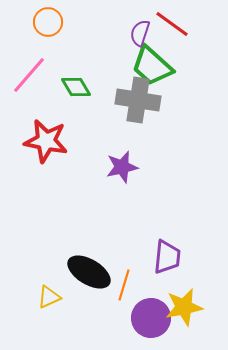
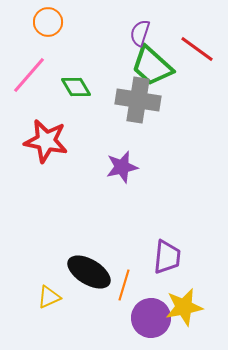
red line: moved 25 px right, 25 px down
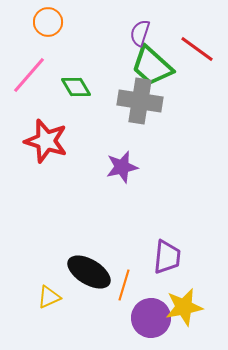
gray cross: moved 2 px right, 1 px down
red star: rotated 6 degrees clockwise
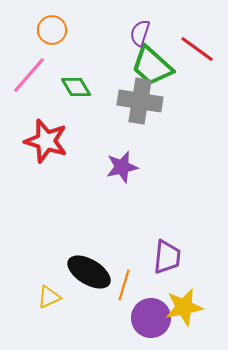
orange circle: moved 4 px right, 8 px down
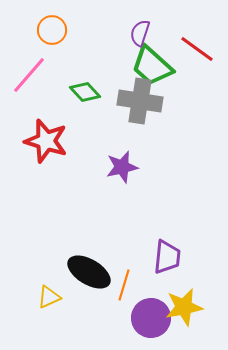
green diamond: moved 9 px right, 5 px down; rotated 12 degrees counterclockwise
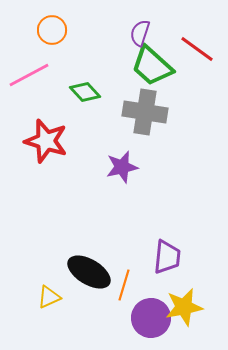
pink line: rotated 21 degrees clockwise
gray cross: moved 5 px right, 11 px down
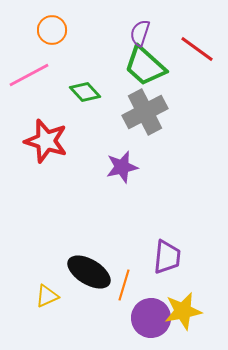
green trapezoid: moved 7 px left
gray cross: rotated 36 degrees counterclockwise
yellow triangle: moved 2 px left, 1 px up
yellow star: moved 1 px left, 4 px down
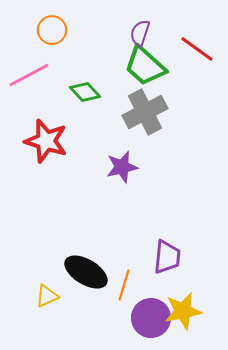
black ellipse: moved 3 px left
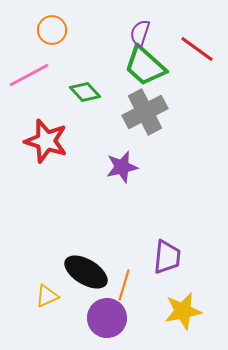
purple circle: moved 44 px left
